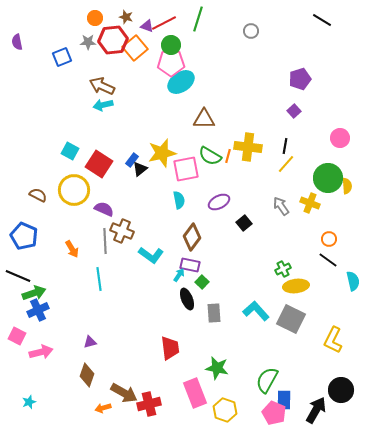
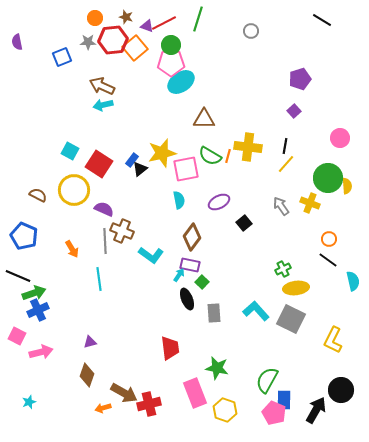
yellow ellipse at (296, 286): moved 2 px down
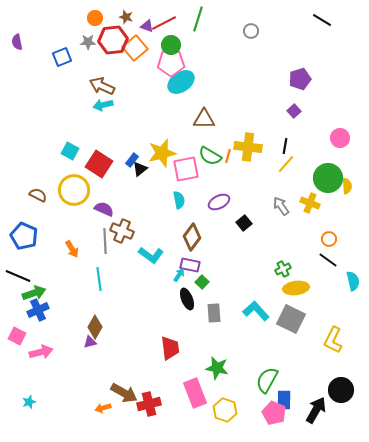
brown diamond at (87, 375): moved 8 px right, 48 px up; rotated 10 degrees clockwise
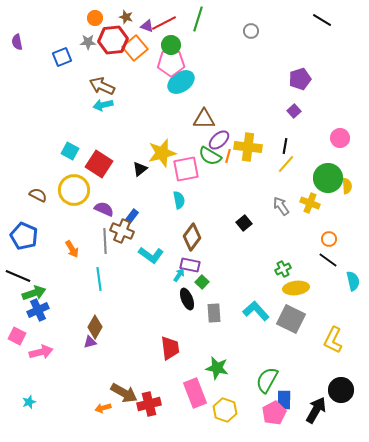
blue rectangle at (132, 160): moved 56 px down
purple ellipse at (219, 202): moved 62 px up; rotated 15 degrees counterclockwise
pink pentagon at (274, 413): rotated 20 degrees clockwise
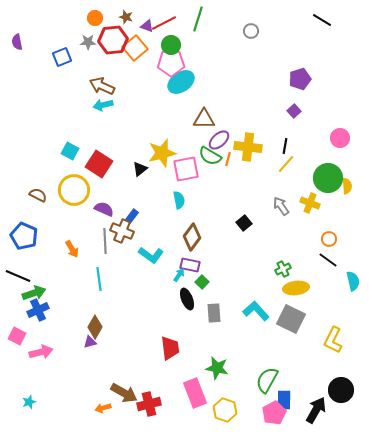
orange line at (228, 156): moved 3 px down
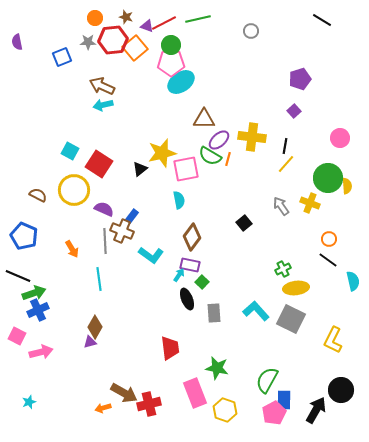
green line at (198, 19): rotated 60 degrees clockwise
yellow cross at (248, 147): moved 4 px right, 10 px up
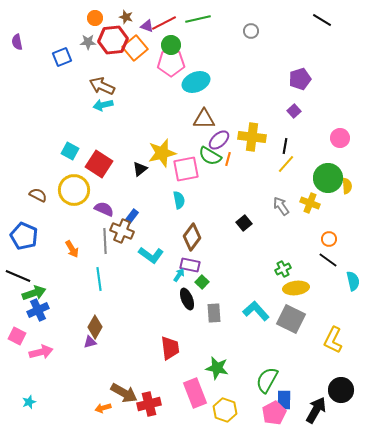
cyan ellipse at (181, 82): moved 15 px right; rotated 12 degrees clockwise
